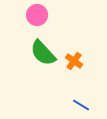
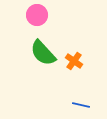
blue line: rotated 18 degrees counterclockwise
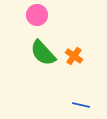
orange cross: moved 5 px up
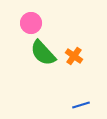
pink circle: moved 6 px left, 8 px down
blue line: rotated 30 degrees counterclockwise
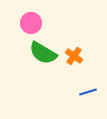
green semicircle: rotated 16 degrees counterclockwise
blue line: moved 7 px right, 13 px up
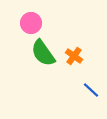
green semicircle: rotated 24 degrees clockwise
blue line: moved 3 px right, 2 px up; rotated 60 degrees clockwise
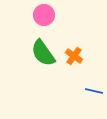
pink circle: moved 13 px right, 8 px up
blue line: moved 3 px right, 1 px down; rotated 30 degrees counterclockwise
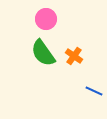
pink circle: moved 2 px right, 4 px down
blue line: rotated 12 degrees clockwise
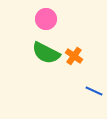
green semicircle: moved 3 px right; rotated 28 degrees counterclockwise
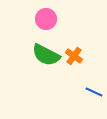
green semicircle: moved 2 px down
blue line: moved 1 px down
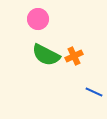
pink circle: moved 8 px left
orange cross: rotated 30 degrees clockwise
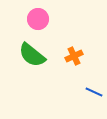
green semicircle: moved 14 px left; rotated 12 degrees clockwise
